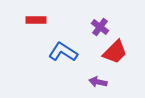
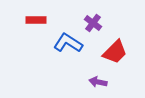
purple cross: moved 7 px left, 4 px up
blue L-shape: moved 5 px right, 9 px up
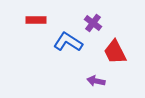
blue L-shape: moved 1 px up
red trapezoid: rotated 108 degrees clockwise
purple arrow: moved 2 px left, 1 px up
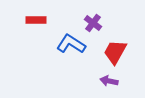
blue L-shape: moved 3 px right, 2 px down
red trapezoid: rotated 56 degrees clockwise
purple arrow: moved 13 px right
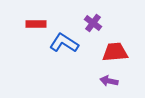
red rectangle: moved 4 px down
blue L-shape: moved 7 px left, 1 px up
red trapezoid: rotated 56 degrees clockwise
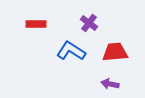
purple cross: moved 4 px left
blue L-shape: moved 7 px right, 8 px down
purple arrow: moved 1 px right, 3 px down
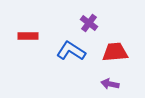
red rectangle: moved 8 px left, 12 px down
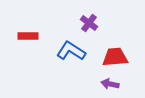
red trapezoid: moved 5 px down
